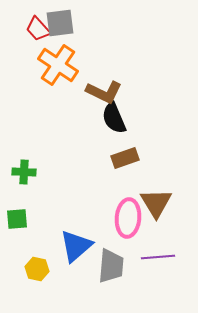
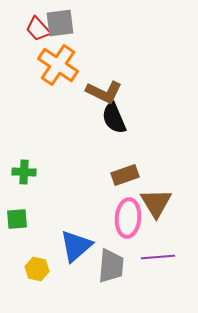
brown rectangle: moved 17 px down
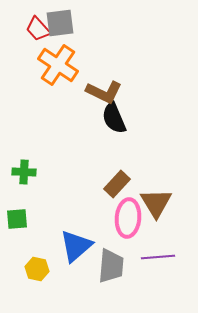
brown rectangle: moved 8 px left, 9 px down; rotated 28 degrees counterclockwise
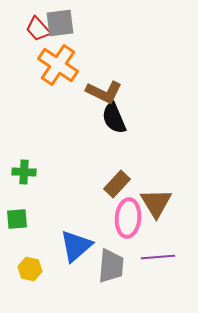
yellow hexagon: moved 7 px left
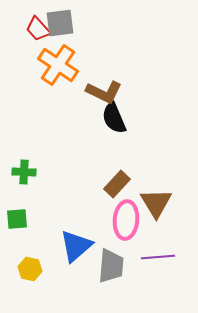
pink ellipse: moved 2 px left, 2 px down
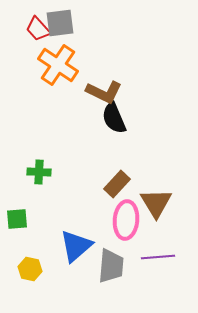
green cross: moved 15 px right
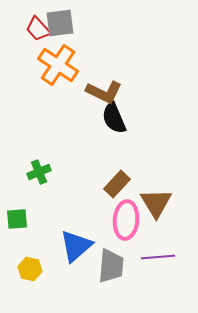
green cross: rotated 25 degrees counterclockwise
